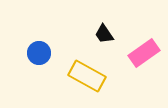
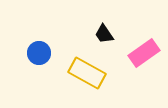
yellow rectangle: moved 3 px up
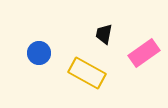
black trapezoid: rotated 45 degrees clockwise
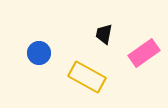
yellow rectangle: moved 4 px down
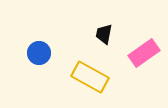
yellow rectangle: moved 3 px right
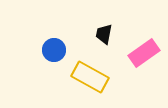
blue circle: moved 15 px right, 3 px up
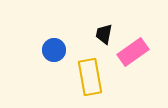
pink rectangle: moved 11 px left, 1 px up
yellow rectangle: rotated 51 degrees clockwise
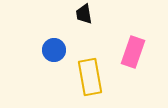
black trapezoid: moved 20 px left, 20 px up; rotated 20 degrees counterclockwise
pink rectangle: rotated 36 degrees counterclockwise
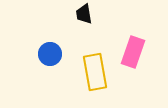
blue circle: moved 4 px left, 4 px down
yellow rectangle: moved 5 px right, 5 px up
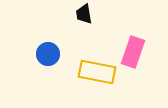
blue circle: moved 2 px left
yellow rectangle: moved 2 px right; rotated 69 degrees counterclockwise
